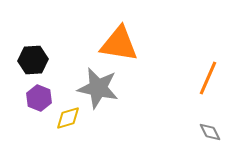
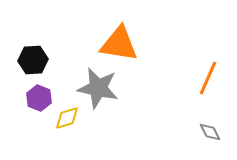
yellow diamond: moved 1 px left
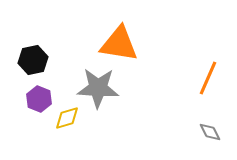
black hexagon: rotated 8 degrees counterclockwise
gray star: rotated 9 degrees counterclockwise
purple hexagon: moved 1 px down
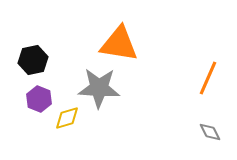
gray star: moved 1 px right
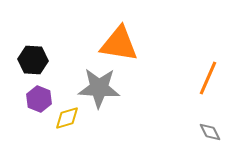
black hexagon: rotated 16 degrees clockwise
